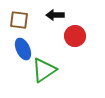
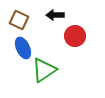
brown square: rotated 18 degrees clockwise
blue ellipse: moved 1 px up
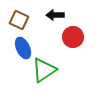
red circle: moved 2 px left, 1 px down
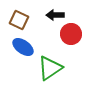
red circle: moved 2 px left, 3 px up
blue ellipse: moved 1 px up; rotated 30 degrees counterclockwise
green triangle: moved 6 px right, 2 px up
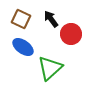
black arrow: moved 4 px left, 4 px down; rotated 54 degrees clockwise
brown square: moved 2 px right, 1 px up
green triangle: rotated 8 degrees counterclockwise
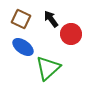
green triangle: moved 2 px left
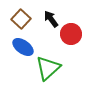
brown square: rotated 18 degrees clockwise
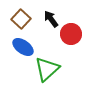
green triangle: moved 1 px left, 1 px down
